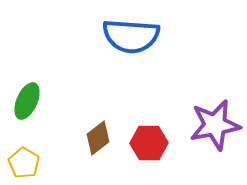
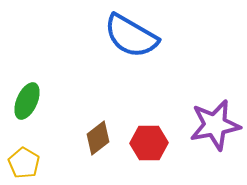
blue semicircle: rotated 26 degrees clockwise
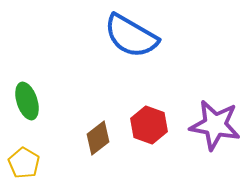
green ellipse: rotated 42 degrees counterclockwise
purple star: rotated 21 degrees clockwise
red hexagon: moved 18 px up; rotated 21 degrees clockwise
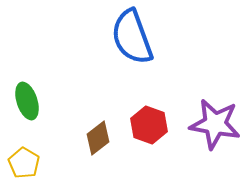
blue semicircle: moved 1 px right, 1 px down; rotated 40 degrees clockwise
purple star: moved 1 px up
